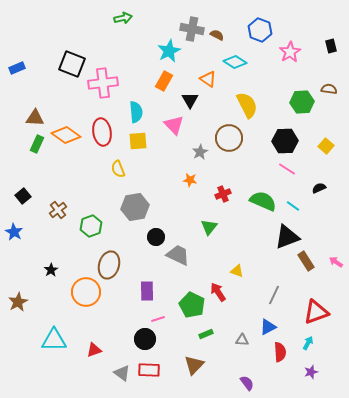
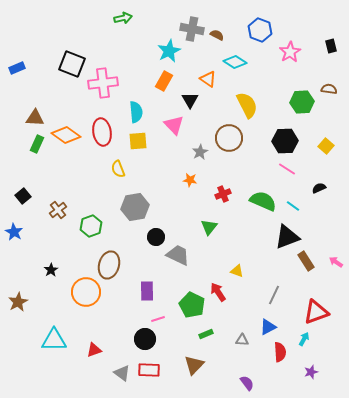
cyan arrow at (308, 343): moved 4 px left, 4 px up
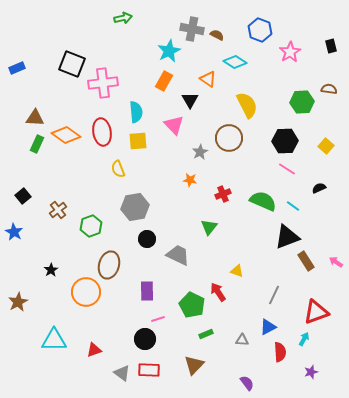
black circle at (156, 237): moved 9 px left, 2 px down
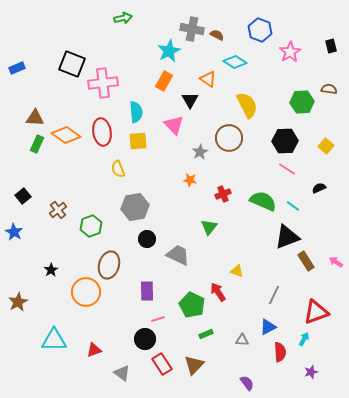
red rectangle at (149, 370): moved 13 px right, 6 px up; rotated 55 degrees clockwise
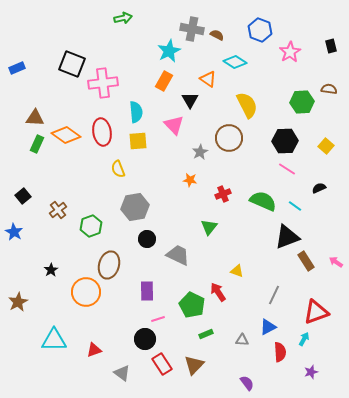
cyan line at (293, 206): moved 2 px right
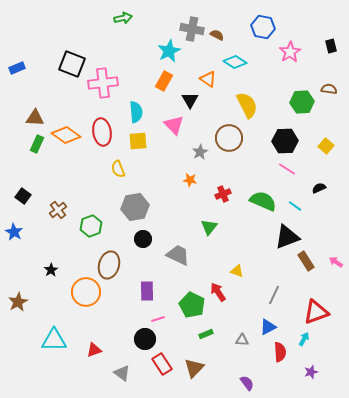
blue hexagon at (260, 30): moved 3 px right, 3 px up; rotated 10 degrees counterclockwise
black square at (23, 196): rotated 14 degrees counterclockwise
black circle at (147, 239): moved 4 px left
brown triangle at (194, 365): moved 3 px down
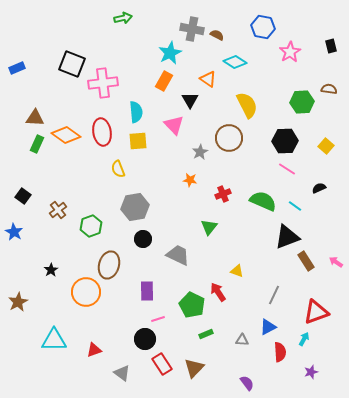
cyan star at (169, 51): moved 1 px right, 2 px down
